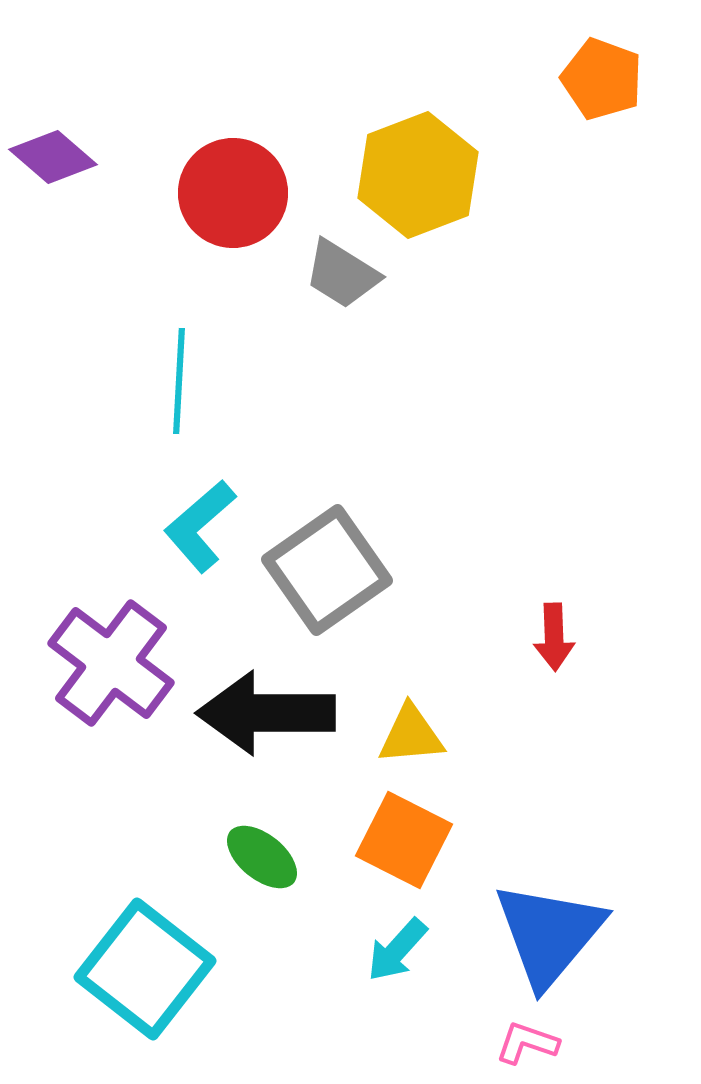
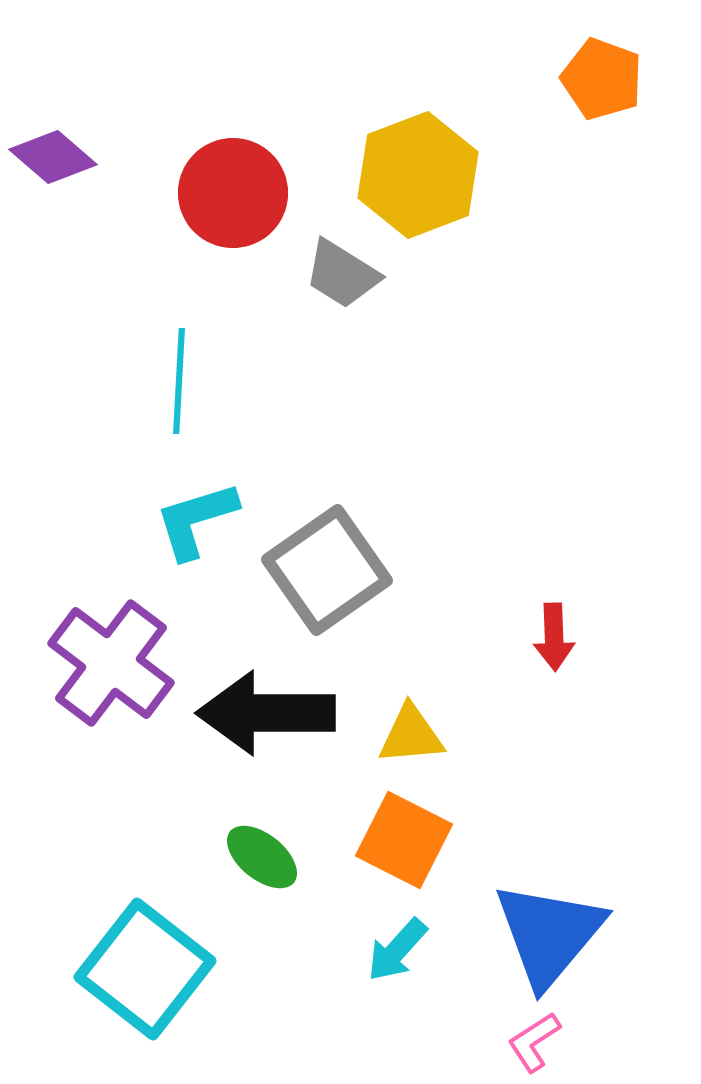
cyan L-shape: moved 4 px left, 6 px up; rotated 24 degrees clockwise
pink L-shape: moved 7 px right, 1 px up; rotated 52 degrees counterclockwise
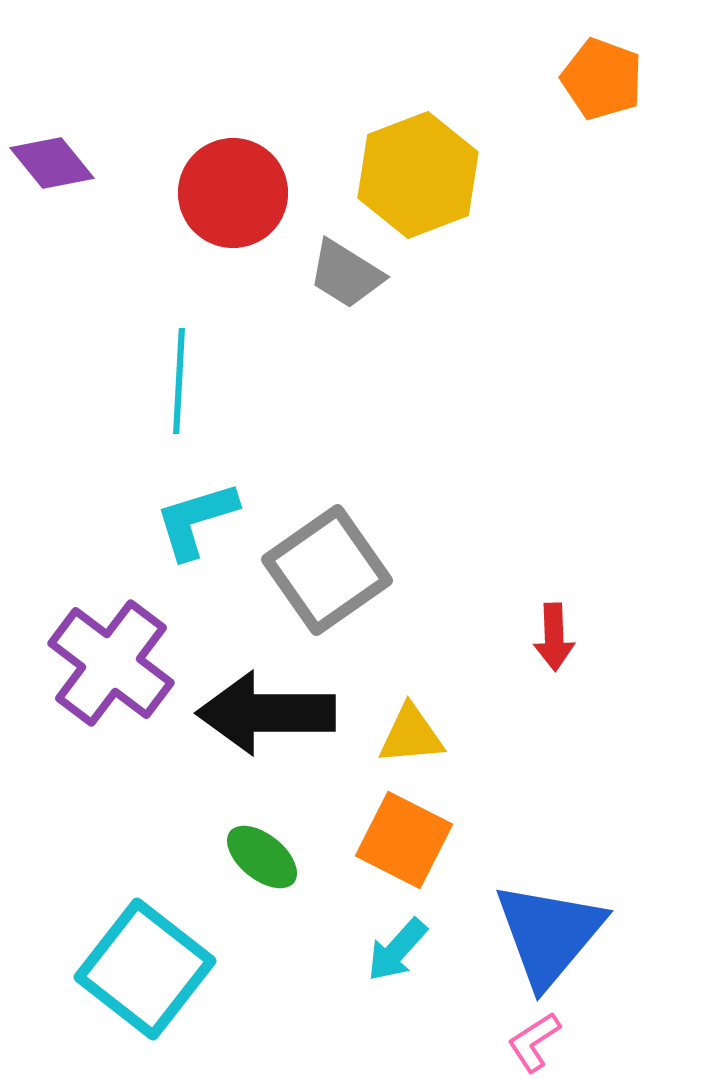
purple diamond: moved 1 px left, 6 px down; rotated 10 degrees clockwise
gray trapezoid: moved 4 px right
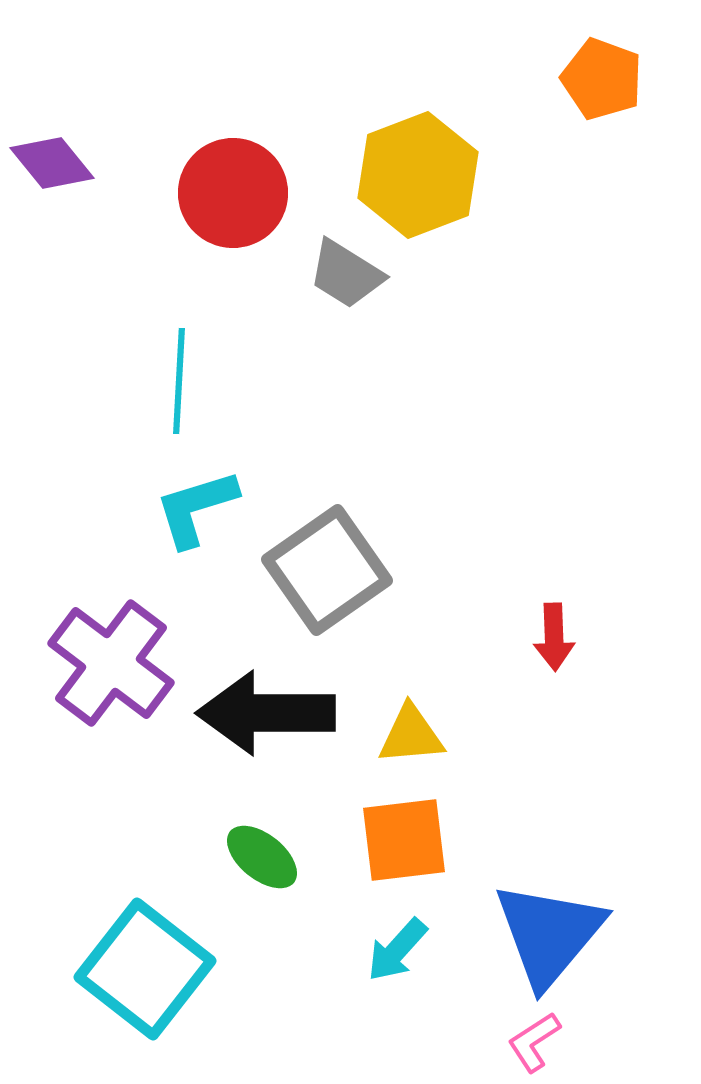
cyan L-shape: moved 12 px up
orange square: rotated 34 degrees counterclockwise
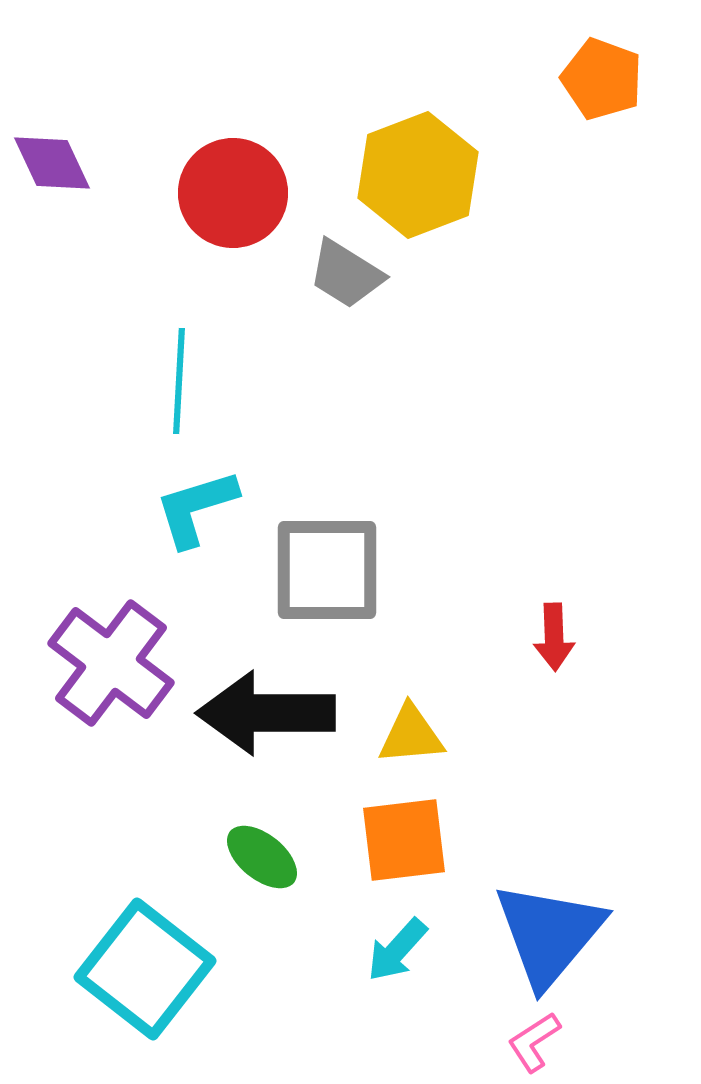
purple diamond: rotated 14 degrees clockwise
gray square: rotated 35 degrees clockwise
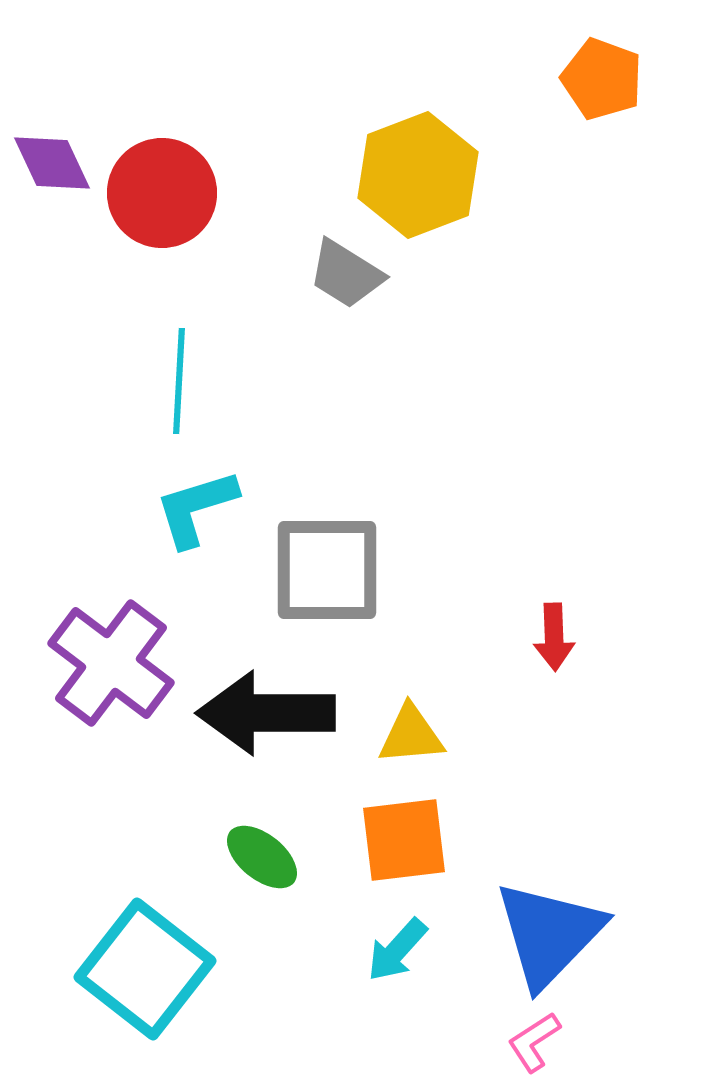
red circle: moved 71 px left
blue triangle: rotated 4 degrees clockwise
